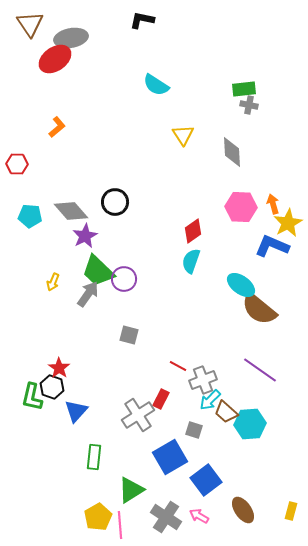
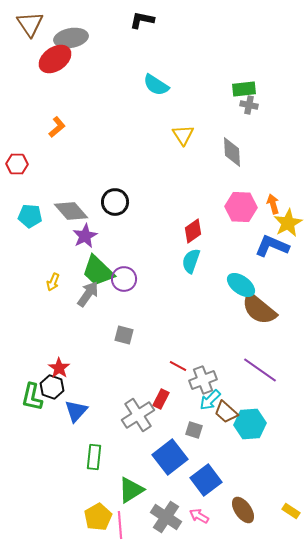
gray square at (129, 335): moved 5 px left
blue square at (170, 457): rotated 8 degrees counterclockwise
yellow rectangle at (291, 511): rotated 72 degrees counterclockwise
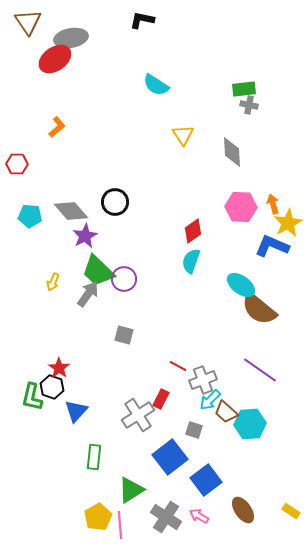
brown triangle at (30, 24): moved 2 px left, 2 px up
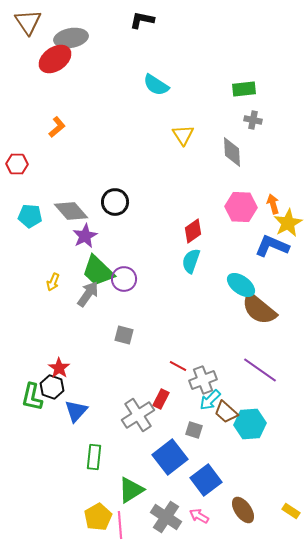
gray cross at (249, 105): moved 4 px right, 15 px down
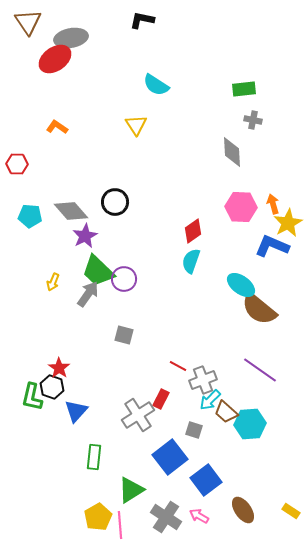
orange L-shape at (57, 127): rotated 105 degrees counterclockwise
yellow triangle at (183, 135): moved 47 px left, 10 px up
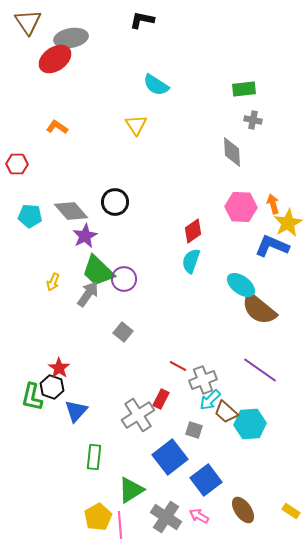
gray square at (124, 335): moved 1 px left, 3 px up; rotated 24 degrees clockwise
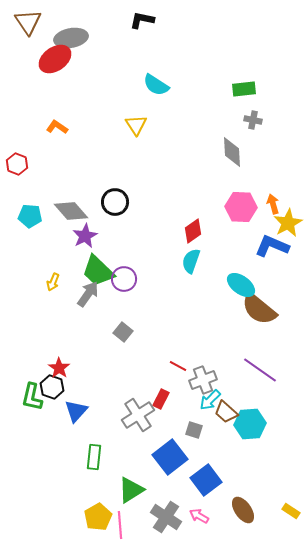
red hexagon at (17, 164): rotated 20 degrees clockwise
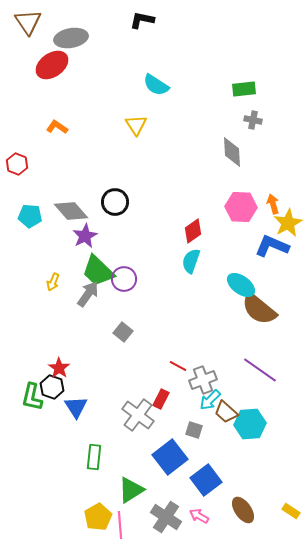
red ellipse at (55, 59): moved 3 px left, 6 px down
blue triangle at (76, 411): moved 4 px up; rotated 15 degrees counterclockwise
gray cross at (138, 415): rotated 20 degrees counterclockwise
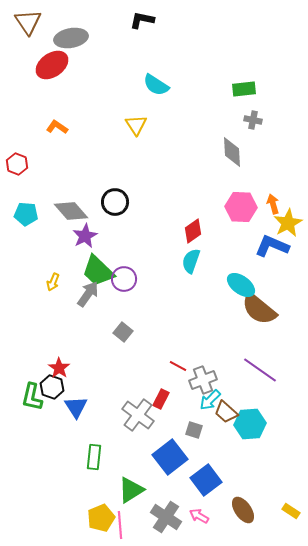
cyan pentagon at (30, 216): moved 4 px left, 2 px up
yellow pentagon at (98, 517): moved 3 px right, 1 px down; rotated 8 degrees clockwise
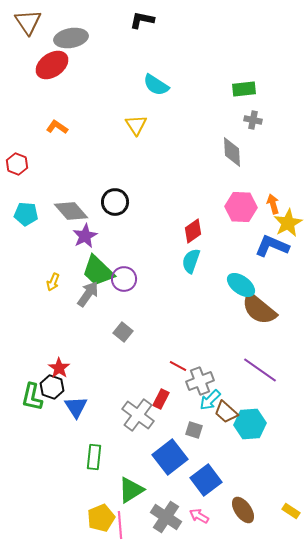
gray cross at (203, 380): moved 3 px left, 1 px down
